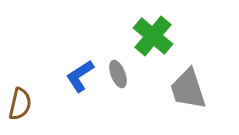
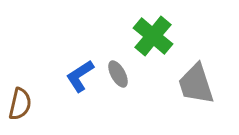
gray ellipse: rotated 8 degrees counterclockwise
gray trapezoid: moved 8 px right, 5 px up
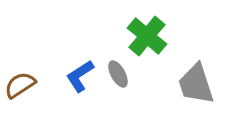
green cross: moved 6 px left
brown semicircle: moved 19 px up; rotated 136 degrees counterclockwise
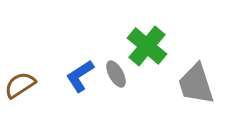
green cross: moved 10 px down
gray ellipse: moved 2 px left
